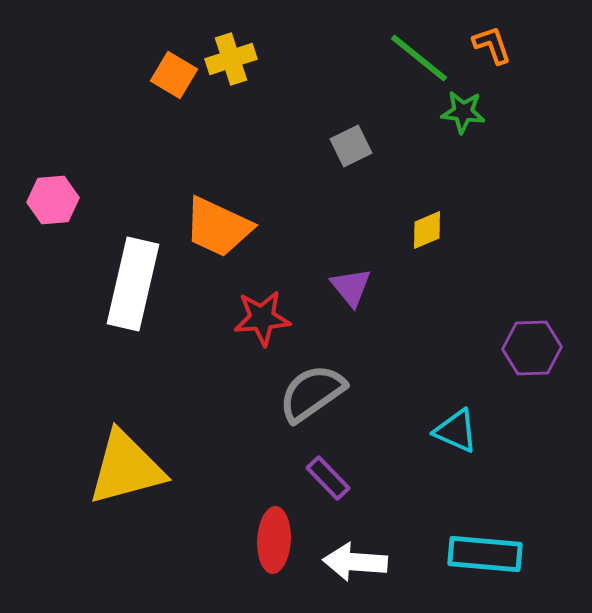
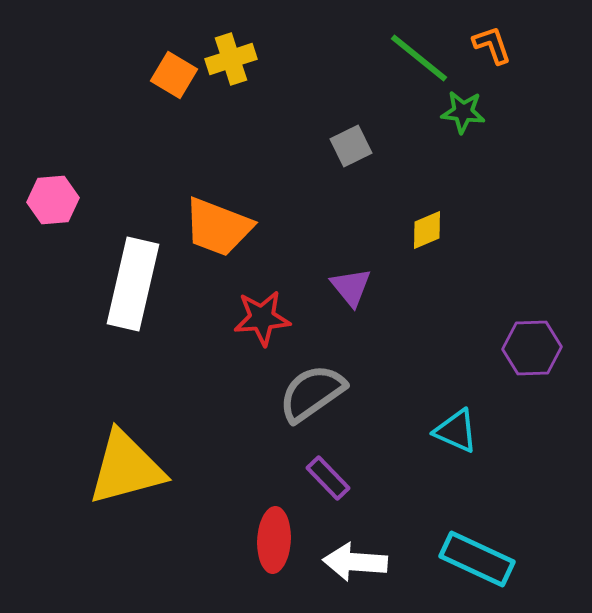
orange trapezoid: rotated 4 degrees counterclockwise
cyan rectangle: moved 8 px left, 5 px down; rotated 20 degrees clockwise
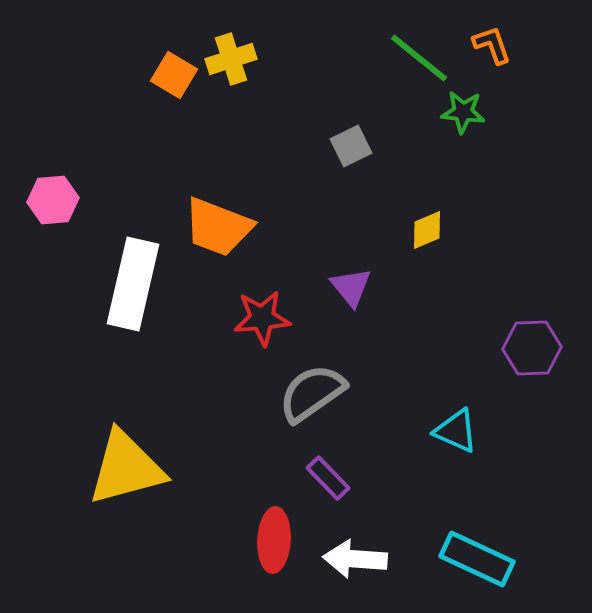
white arrow: moved 3 px up
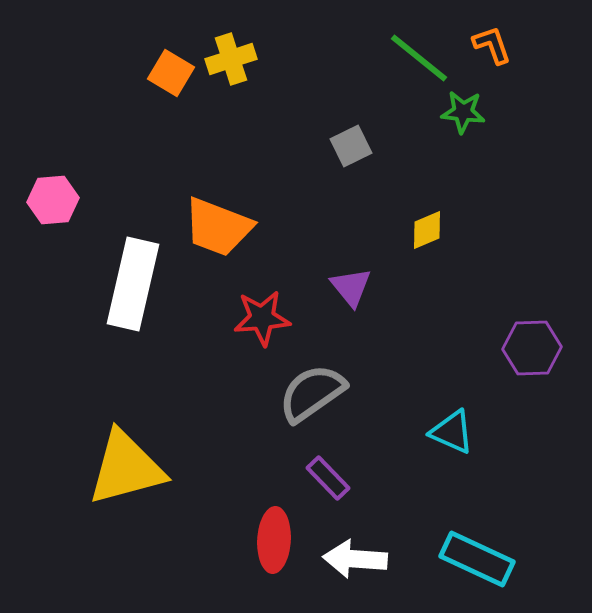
orange square: moved 3 px left, 2 px up
cyan triangle: moved 4 px left, 1 px down
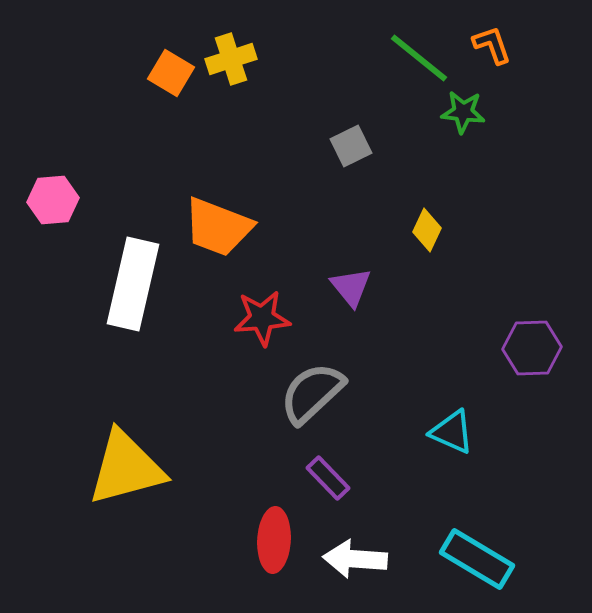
yellow diamond: rotated 42 degrees counterclockwise
gray semicircle: rotated 8 degrees counterclockwise
cyan rectangle: rotated 6 degrees clockwise
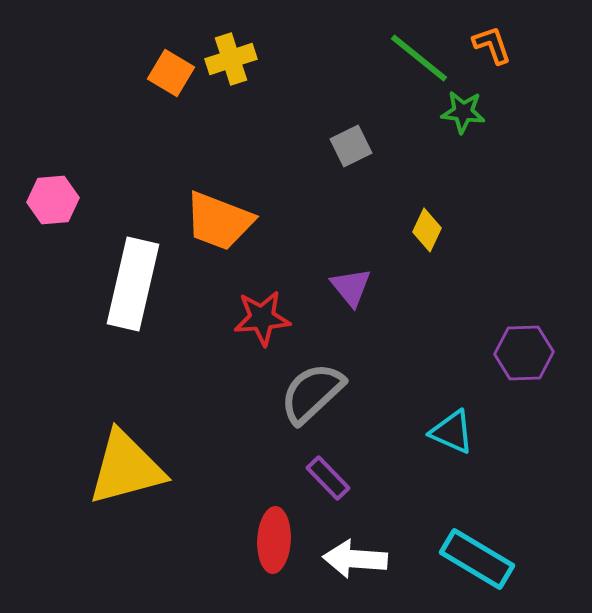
orange trapezoid: moved 1 px right, 6 px up
purple hexagon: moved 8 px left, 5 px down
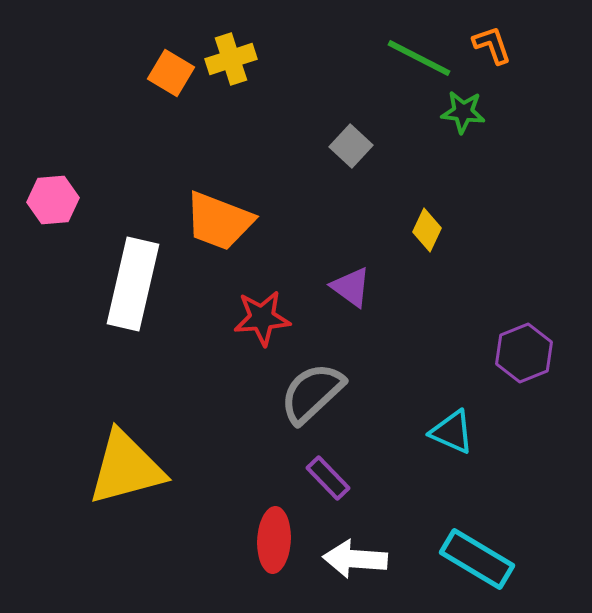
green line: rotated 12 degrees counterclockwise
gray square: rotated 21 degrees counterclockwise
purple triangle: rotated 15 degrees counterclockwise
purple hexagon: rotated 20 degrees counterclockwise
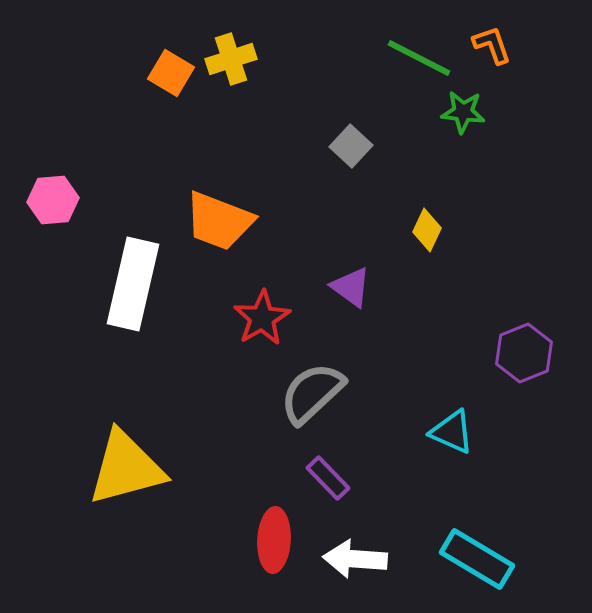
red star: rotated 26 degrees counterclockwise
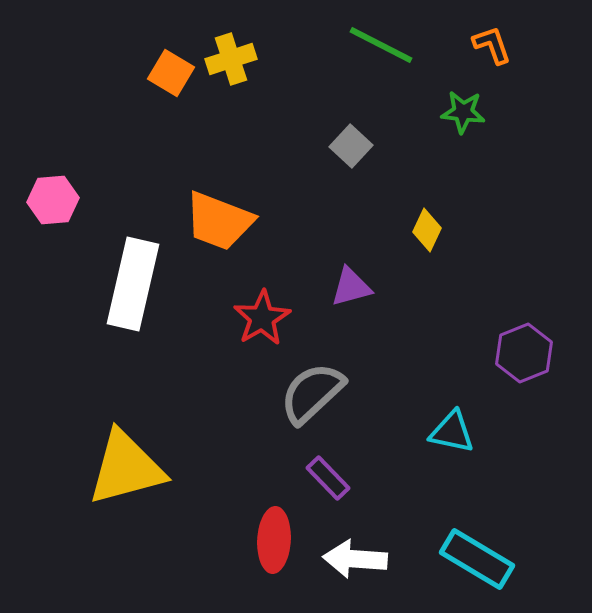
green line: moved 38 px left, 13 px up
purple triangle: rotated 51 degrees counterclockwise
cyan triangle: rotated 12 degrees counterclockwise
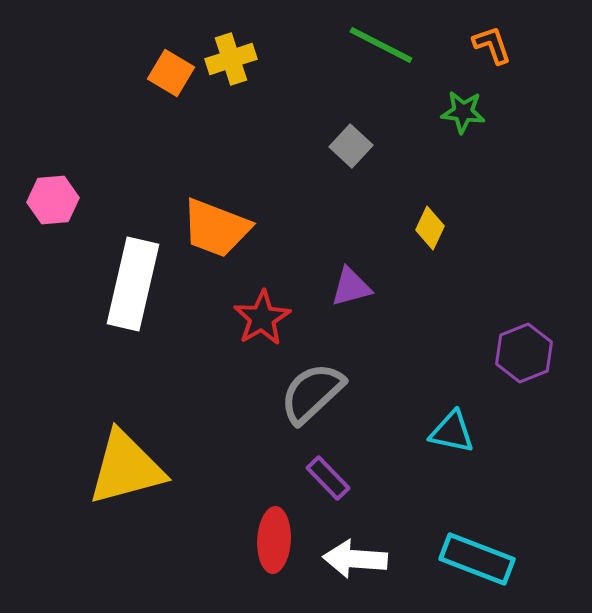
orange trapezoid: moved 3 px left, 7 px down
yellow diamond: moved 3 px right, 2 px up
cyan rectangle: rotated 10 degrees counterclockwise
